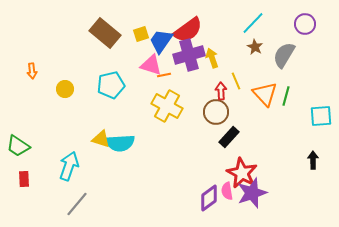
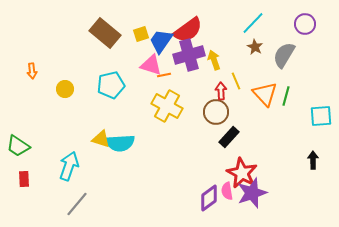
yellow arrow: moved 2 px right, 2 px down
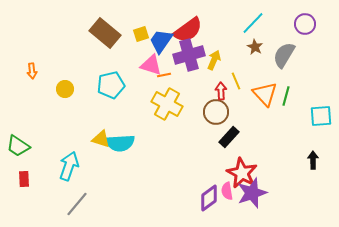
yellow arrow: rotated 42 degrees clockwise
yellow cross: moved 2 px up
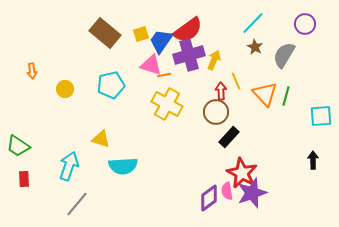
cyan semicircle: moved 3 px right, 23 px down
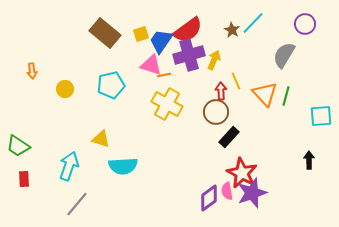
brown star: moved 23 px left, 17 px up
black arrow: moved 4 px left
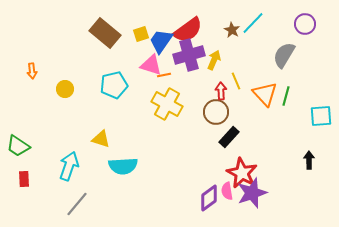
cyan pentagon: moved 3 px right
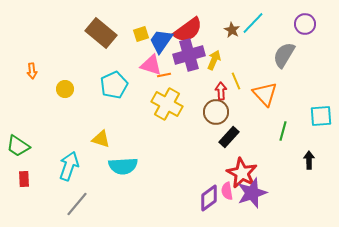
brown rectangle: moved 4 px left
cyan pentagon: rotated 12 degrees counterclockwise
green line: moved 3 px left, 35 px down
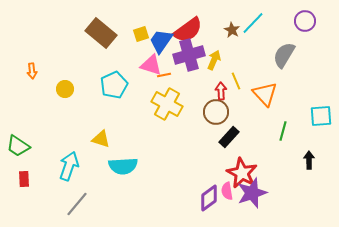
purple circle: moved 3 px up
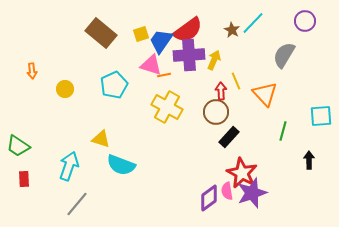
purple cross: rotated 12 degrees clockwise
yellow cross: moved 3 px down
cyan semicircle: moved 2 px left, 1 px up; rotated 24 degrees clockwise
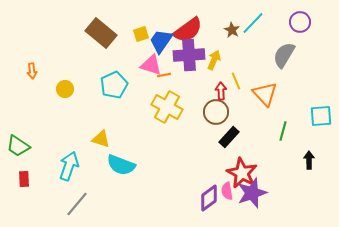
purple circle: moved 5 px left, 1 px down
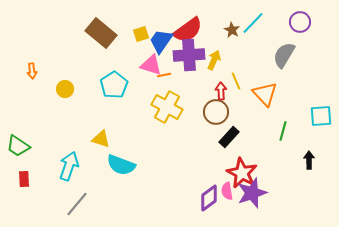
cyan pentagon: rotated 8 degrees counterclockwise
